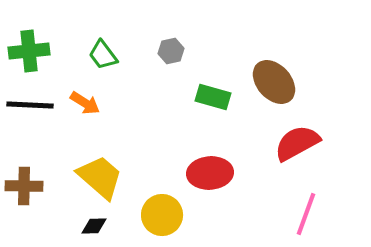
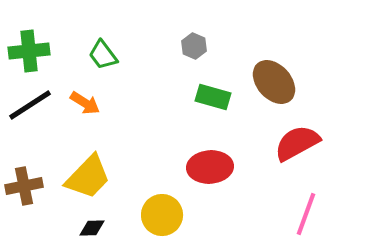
gray hexagon: moved 23 px right, 5 px up; rotated 25 degrees counterclockwise
black line: rotated 36 degrees counterclockwise
red ellipse: moved 6 px up
yellow trapezoid: moved 12 px left; rotated 93 degrees clockwise
brown cross: rotated 12 degrees counterclockwise
black diamond: moved 2 px left, 2 px down
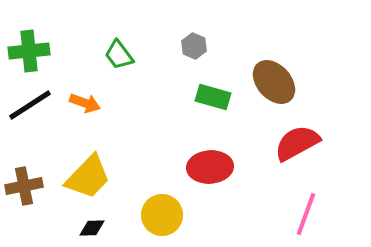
green trapezoid: moved 16 px right
orange arrow: rotated 12 degrees counterclockwise
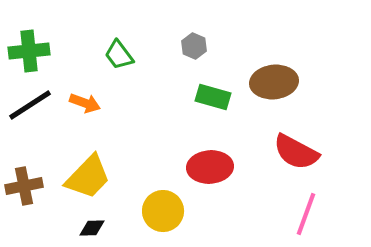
brown ellipse: rotated 54 degrees counterclockwise
red semicircle: moved 1 px left, 9 px down; rotated 123 degrees counterclockwise
yellow circle: moved 1 px right, 4 px up
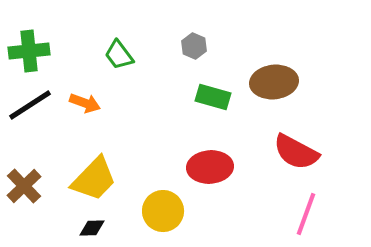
yellow trapezoid: moved 6 px right, 2 px down
brown cross: rotated 33 degrees counterclockwise
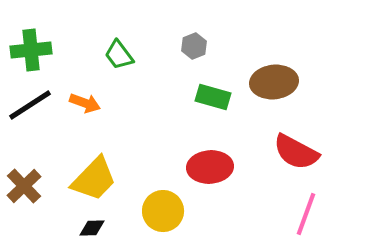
gray hexagon: rotated 15 degrees clockwise
green cross: moved 2 px right, 1 px up
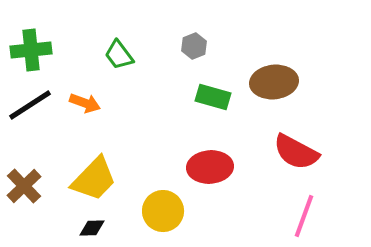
pink line: moved 2 px left, 2 px down
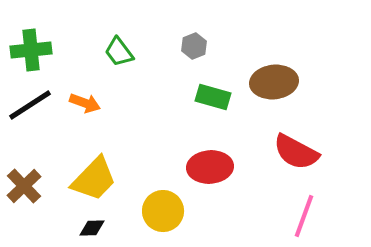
green trapezoid: moved 3 px up
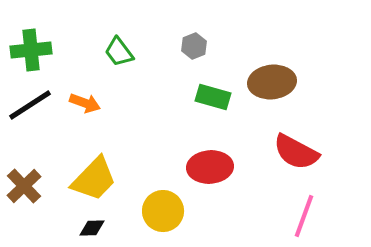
brown ellipse: moved 2 px left
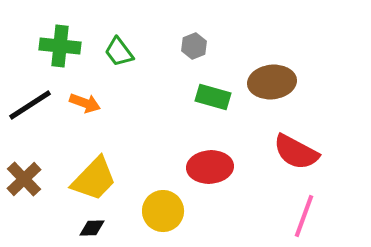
green cross: moved 29 px right, 4 px up; rotated 12 degrees clockwise
brown cross: moved 7 px up
